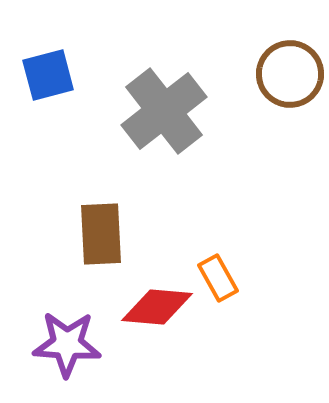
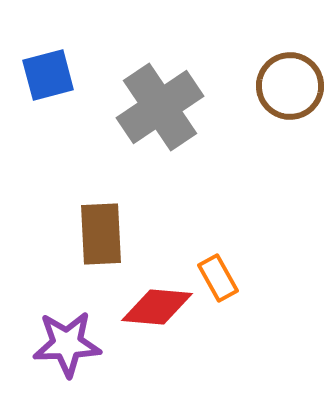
brown circle: moved 12 px down
gray cross: moved 4 px left, 4 px up; rotated 4 degrees clockwise
purple star: rotated 6 degrees counterclockwise
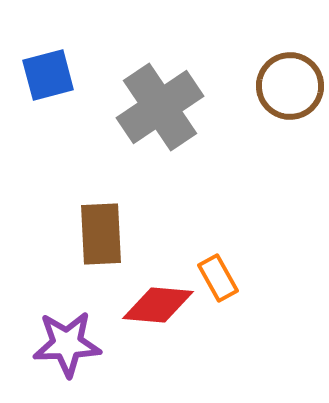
red diamond: moved 1 px right, 2 px up
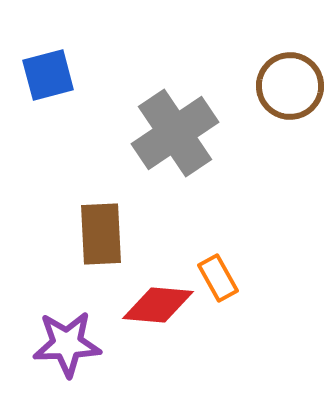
gray cross: moved 15 px right, 26 px down
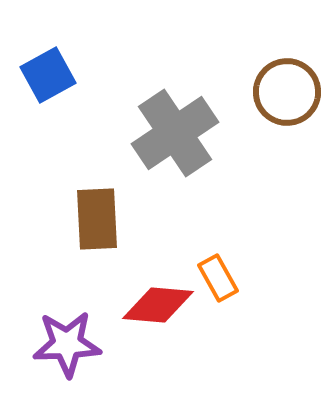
blue square: rotated 14 degrees counterclockwise
brown circle: moved 3 px left, 6 px down
brown rectangle: moved 4 px left, 15 px up
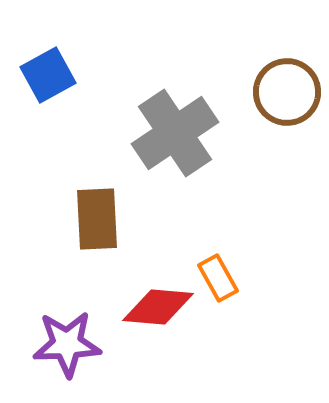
red diamond: moved 2 px down
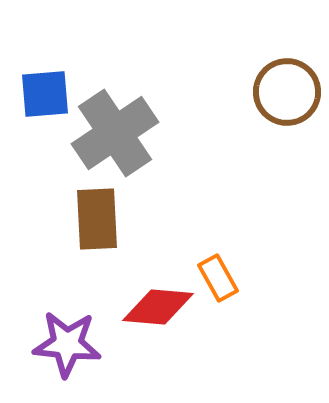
blue square: moved 3 px left, 19 px down; rotated 24 degrees clockwise
gray cross: moved 60 px left
purple star: rotated 8 degrees clockwise
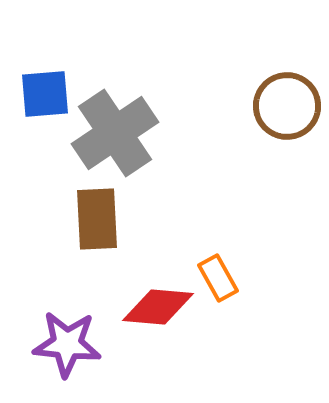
brown circle: moved 14 px down
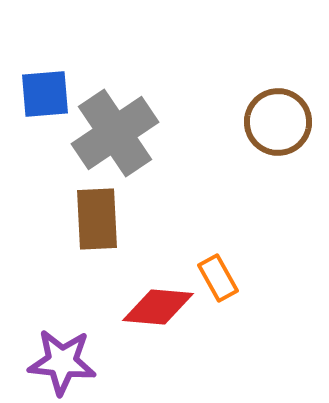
brown circle: moved 9 px left, 16 px down
purple star: moved 5 px left, 18 px down
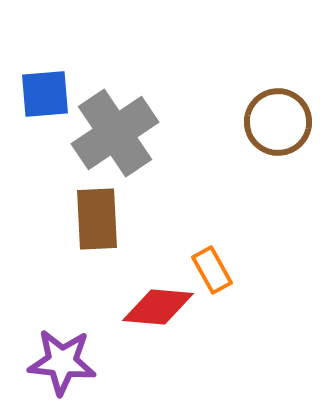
orange rectangle: moved 6 px left, 8 px up
